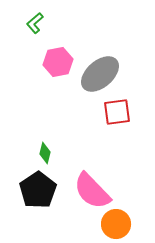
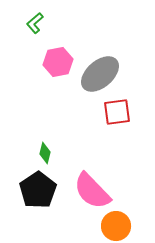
orange circle: moved 2 px down
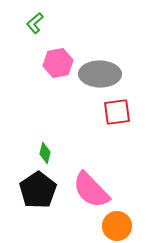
pink hexagon: moved 1 px down
gray ellipse: rotated 42 degrees clockwise
pink semicircle: moved 1 px left, 1 px up
orange circle: moved 1 px right
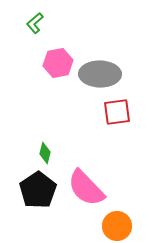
pink semicircle: moved 5 px left, 2 px up
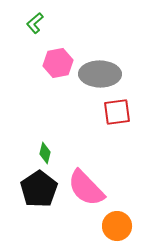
black pentagon: moved 1 px right, 1 px up
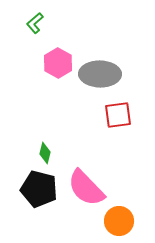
pink hexagon: rotated 20 degrees counterclockwise
red square: moved 1 px right, 3 px down
black pentagon: rotated 24 degrees counterclockwise
orange circle: moved 2 px right, 5 px up
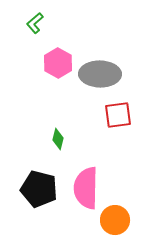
green diamond: moved 13 px right, 14 px up
pink semicircle: rotated 45 degrees clockwise
orange circle: moved 4 px left, 1 px up
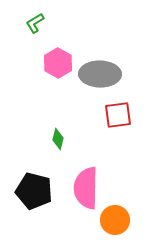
green L-shape: rotated 10 degrees clockwise
black pentagon: moved 5 px left, 2 px down
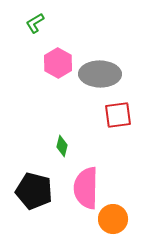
green diamond: moved 4 px right, 7 px down
orange circle: moved 2 px left, 1 px up
